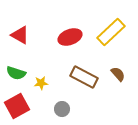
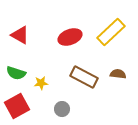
brown semicircle: rotated 42 degrees counterclockwise
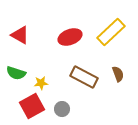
brown semicircle: rotated 63 degrees clockwise
red square: moved 15 px right
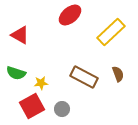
red ellipse: moved 22 px up; rotated 20 degrees counterclockwise
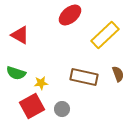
yellow rectangle: moved 6 px left, 3 px down
brown rectangle: rotated 16 degrees counterclockwise
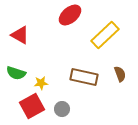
brown semicircle: moved 2 px right
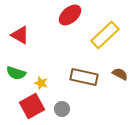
brown semicircle: rotated 42 degrees counterclockwise
yellow star: rotated 24 degrees clockwise
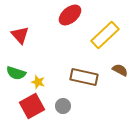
red triangle: rotated 18 degrees clockwise
brown semicircle: moved 4 px up
yellow star: moved 3 px left, 1 px up
gray circle: moved 1 px right, 3 px up
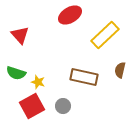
red ellipse: rotated 10 degrees clockwise
brown semicircle: rotated 105 degrees counterclockwise
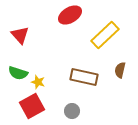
green semicircle: moved 2 px right
gray circle: moved 9 px right, 5 px down
